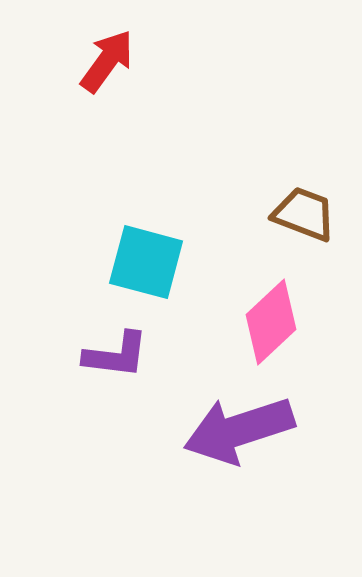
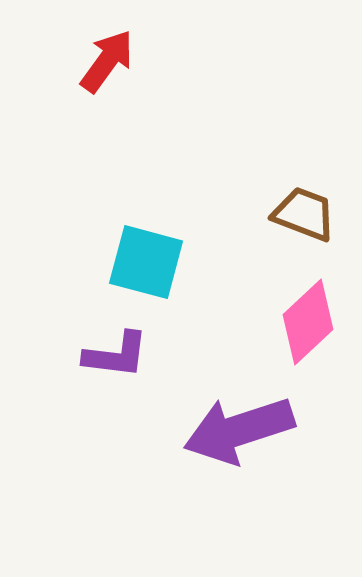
pink diamond: moved 37 px right
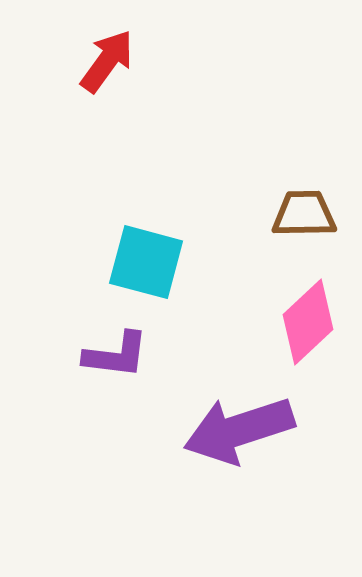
brown trapezoid: rotated 22 degrees counterclockwise
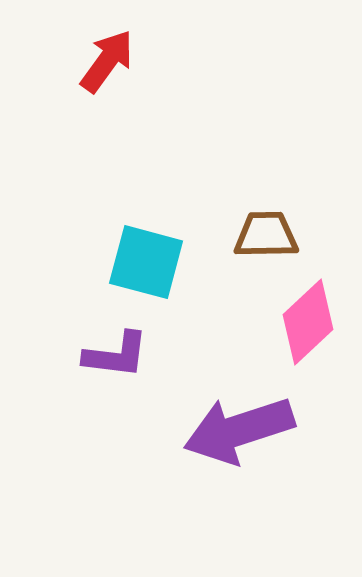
brown trapezoid: moved 38 px left, 21 px down
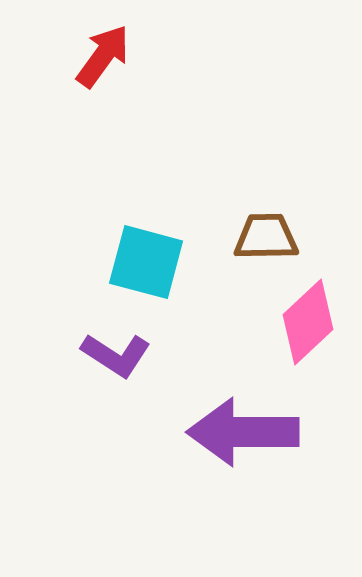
red arrow: moved 4 px left, 5 px up
brown trapezoid: moved 2 px down
purple L-shape: rotated 26 degrees clockwise
purple arrow: moved 4 px right, 2 px down; rotated 18 degrees clockwise
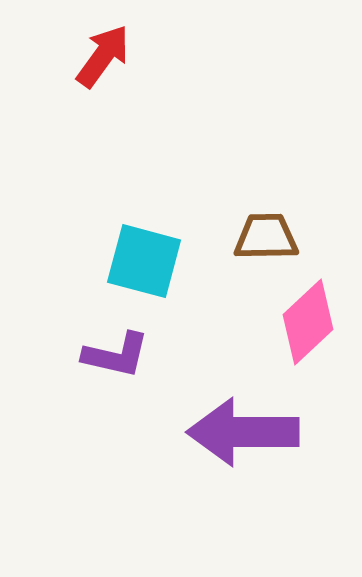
cyan square: moved 2 px left, 1 px up
purple L-shape: rotated 20 degrees counterclockwise
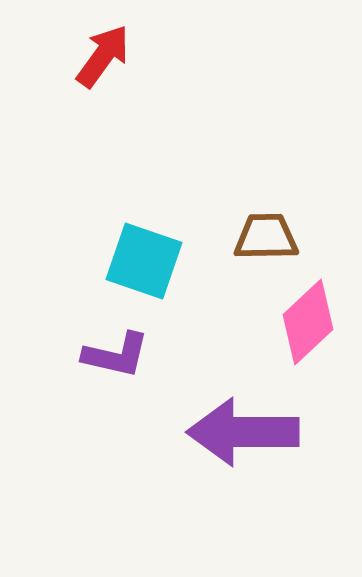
cyan square: rotated 4 degrees clockwise
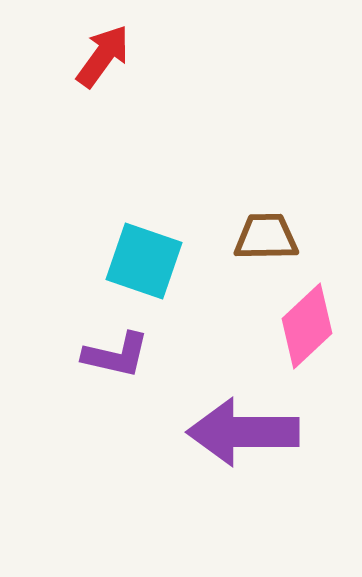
pink diamond: moved 1 px left, 4 px down
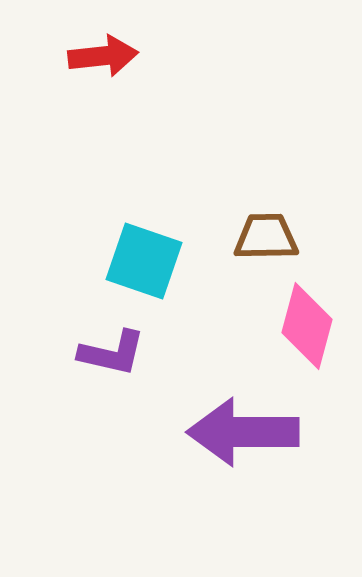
red arrow: rotated 48 degrees clockwise
pink diamond: rotated 32 degrees counterclockwise
purple L-shape: moved 4 px left, 2 px up
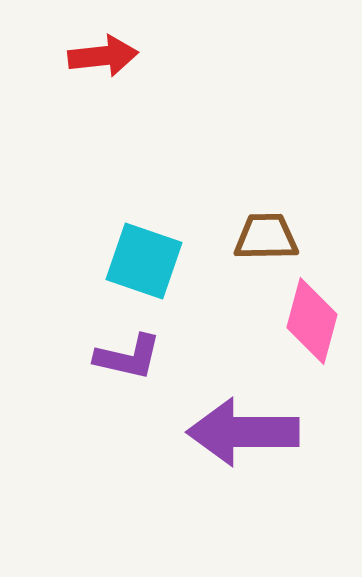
pink diamond: moved 5 px right, 5 px up
purple L-shape: moved 16 px right, 4 px down
